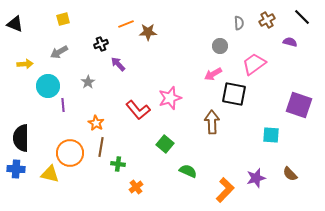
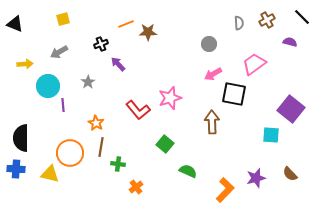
gray circle: moved 11 px left, 2 px up
purple square: moved 8 px left, 4 px down; rotated 20 degrees clockwise
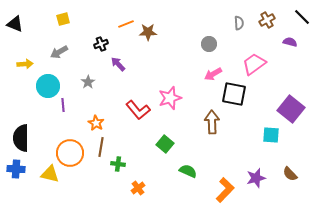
orange cross: moved 2 px right, 1 px down
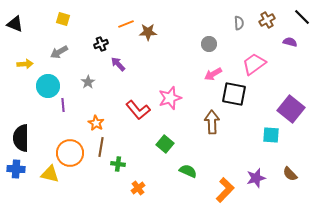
yellow square: rotated 32 degrees clockwise
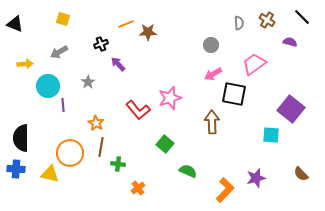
brown cross: rotated 28 degrees counterclockwise
gray circle: moved 2 px right, 1 px down
brown semicircle: moved 11 px right
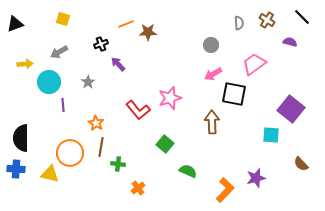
black triangle: rotated 42 degrees counterclockwise
cyan circle: moved 1 px right, 4 px up
brown semicircle: moved 10 px up
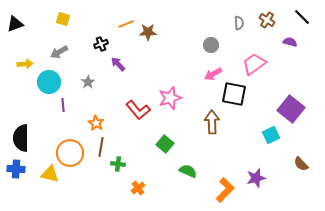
cyan square: rotated 30 degrees counterclockwise
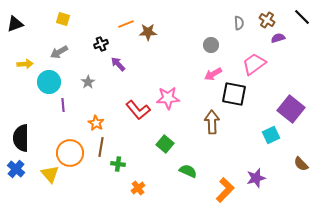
purple semicircle: moved 12 px left, 4 px up; rotated 32 degrees counterclockwise
pink star: moved 2 px left; rotated 15 degrees clockwise
blue cross: rotated 36 degrees clockwise
yellow triangle: rotated 36 degrees clockwise
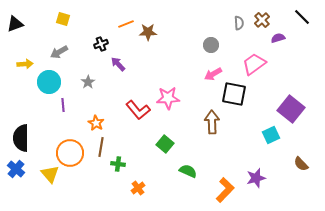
brown cross: moved 5 px left; rotated 14 degrees clockwise
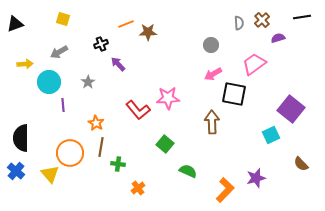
black line: rotated 54 degrees counterclockwise
blue cross: moved 2 px down
